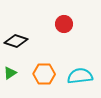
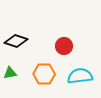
red circle: moved 22 px down
green triangle: rotated 24 degrees clockwise
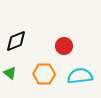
black diamond: rotated 40 degrees counterclockwise
green triangle: rotated 48 degrees clockwise
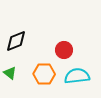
red circle: moved 4 px down
cyan semicircle: moved 3 px left
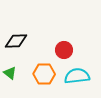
black diamond: rotated 20 degrees clockwise
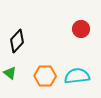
black diamond: moved 1 px right; rotated 45 degrees counterclockwise
red circle: moved 17 px right, 21 px up
orange hexagon: moved 1 px right, 2 px down
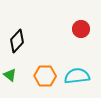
green triangle: moved 2 px down
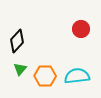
green triangle: moved 10 px right, 6 px up; rotated 32 degrees clockwise
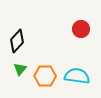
cyan semicircle: rotated 15 degrees clockwise
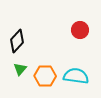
red circle: moved 1 px left, 1 px down
cyan semicircle: moved 1 px left
